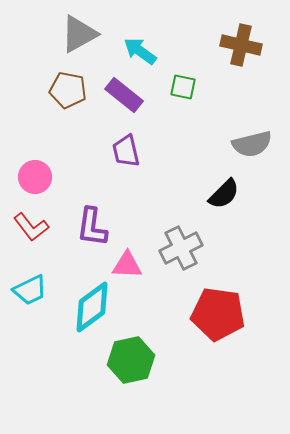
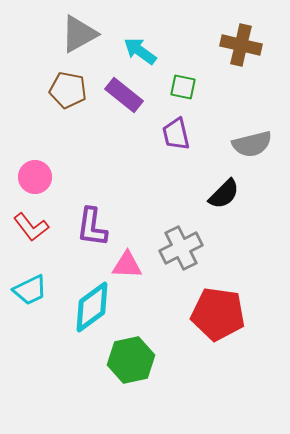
purple trapezoid: moved 50 px right, 17 px up
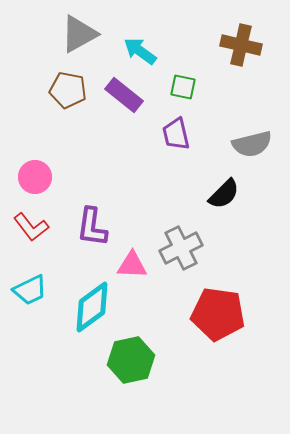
pink triangle: moved 5 px right
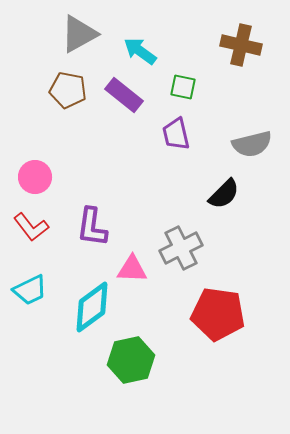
pink triangle: moved 4 px down
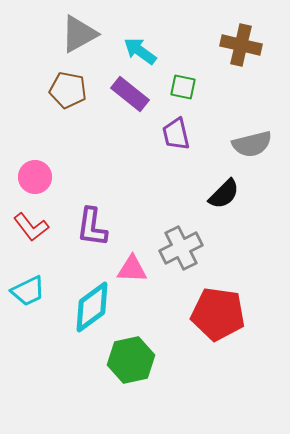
purple rectangle: moved 6 px right, 1 px up
cyan trapezoid: moved 2 px left, 1 px down
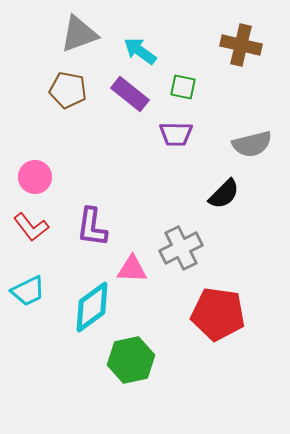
gray triangle: rotated 9 degrees clockwise
purple trapezoid: rotated 76 degrees counterclockwise
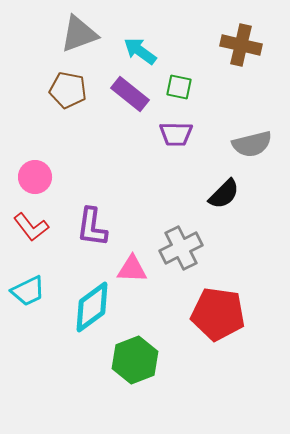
green square: moved 4 px left
green hexagon: moved 4 px right; rotated 9 degrees counterclockwise
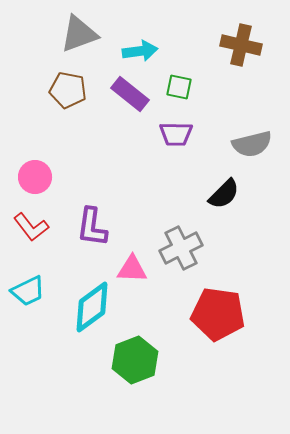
cyan arrow: rotated 136 degrees clockwise
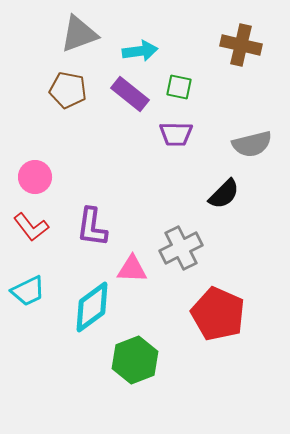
red pentagon: rotated 16 degrees clockwise
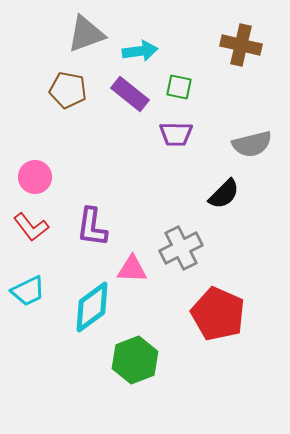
gray triangle: moved 7 px right
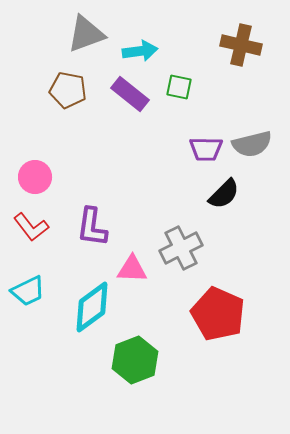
purple trapezoid: moved 30 px right, 15 px down
